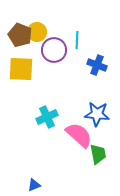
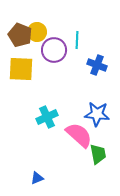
blue triangle: moved 3 px right, 7 px up
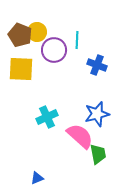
blue star: rotated 20 degrees counterclockwise
pink semicircle: moved 1 px right, 1 px down
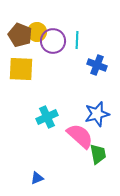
purple circle: moved 1 px left, 9 px up
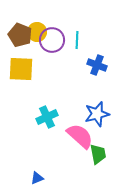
purple circle: moved 1 px left, 1 px up
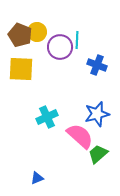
purple circle: moved 8 px right, 7 px down
green trapezoid: rotated 120 degrees counterclockwise
